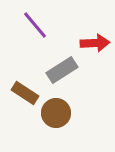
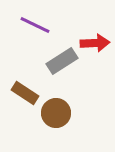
purple line: rotated 24 degrees counterclockwise
gray rectangle: moved 9 px up
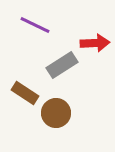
gray rectangle: moved 4 px down
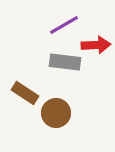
purple line: moved 29 px right; rotated 56 degrees counterclockwise
red arrow: moved 1 px right, 2 px down
gray rectangle: moved 3 px right, 3 px up; rotated 40 degrees clockwise
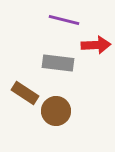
purple line: moved 5 px up; rotated 44 degrees clockwise
gray rectangle: moved 7 px left, 1 px down
brown circle: moved 2 px up
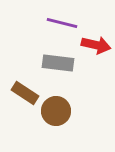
purple line: moved 2 px left, 3 px down
red arrow: rotated 16 degrees clockwise
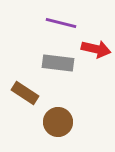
purple line: moved 1 px left
red arrow: moved 4 px down
brown circle: moved 2 px right, 11 px down
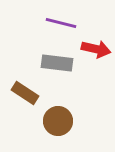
gray rectangle: moved 1 px left
brown circle: moved 1 px up
